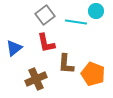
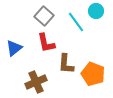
gray square: moved 1 px left, 1 px down; rotated 12 degrees counterclockwise
cyan line: rotated 45 degrees clockwise
brown cross: moved 3 px down
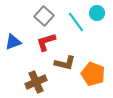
cyan circle: moved 1 px right, 2 px down
red L-shape: moved 1 px up; rotated 85 degrees clockwise
blue triangle: moved 1 px left, 6 px up; rotated 18 degrees clockwise
brown L-shape: moved 1 px left, 1 px up; rotated 80 degrees counterclockwise
